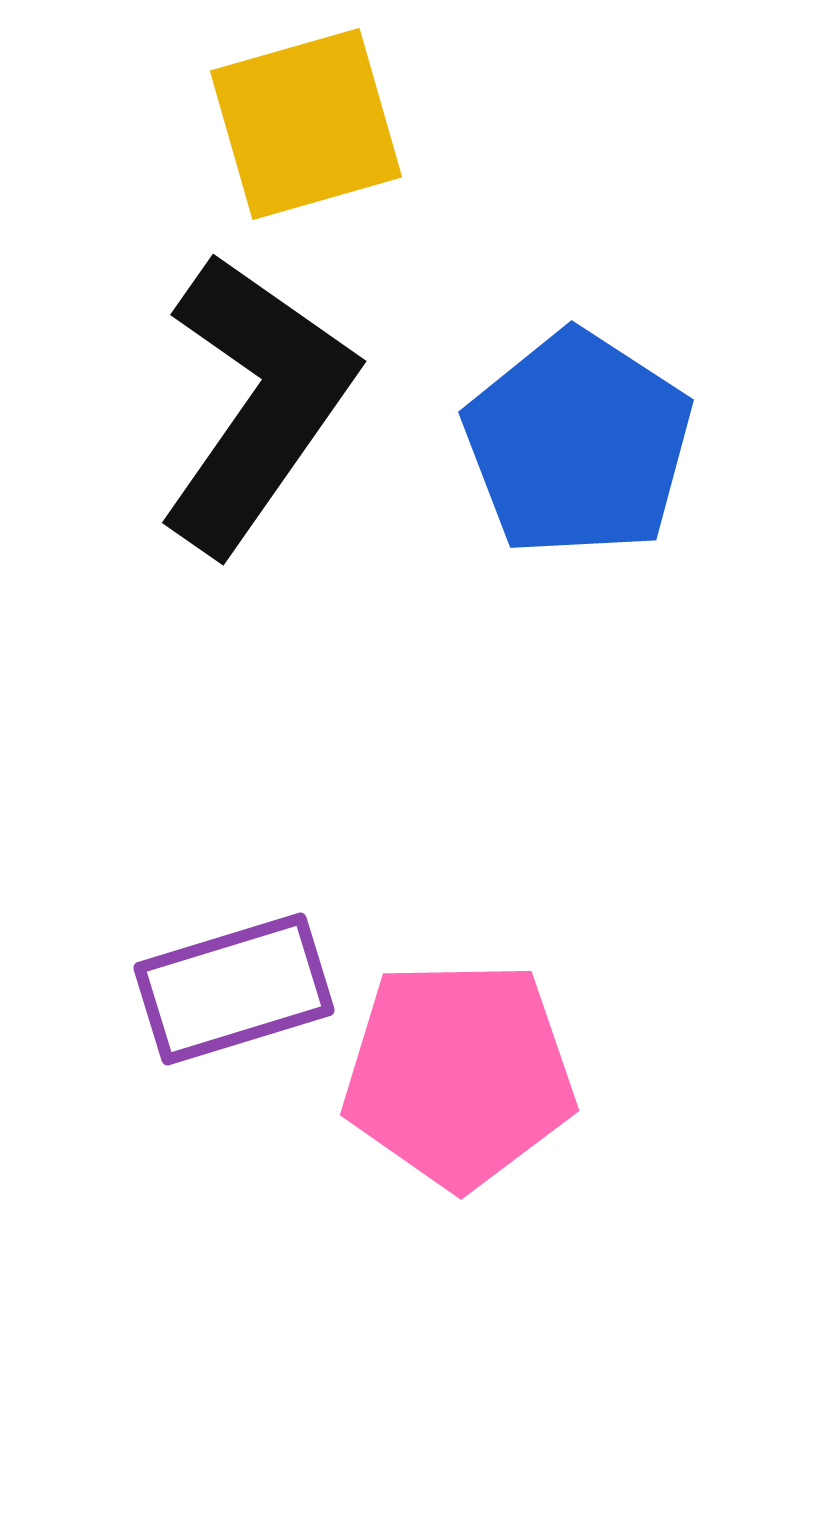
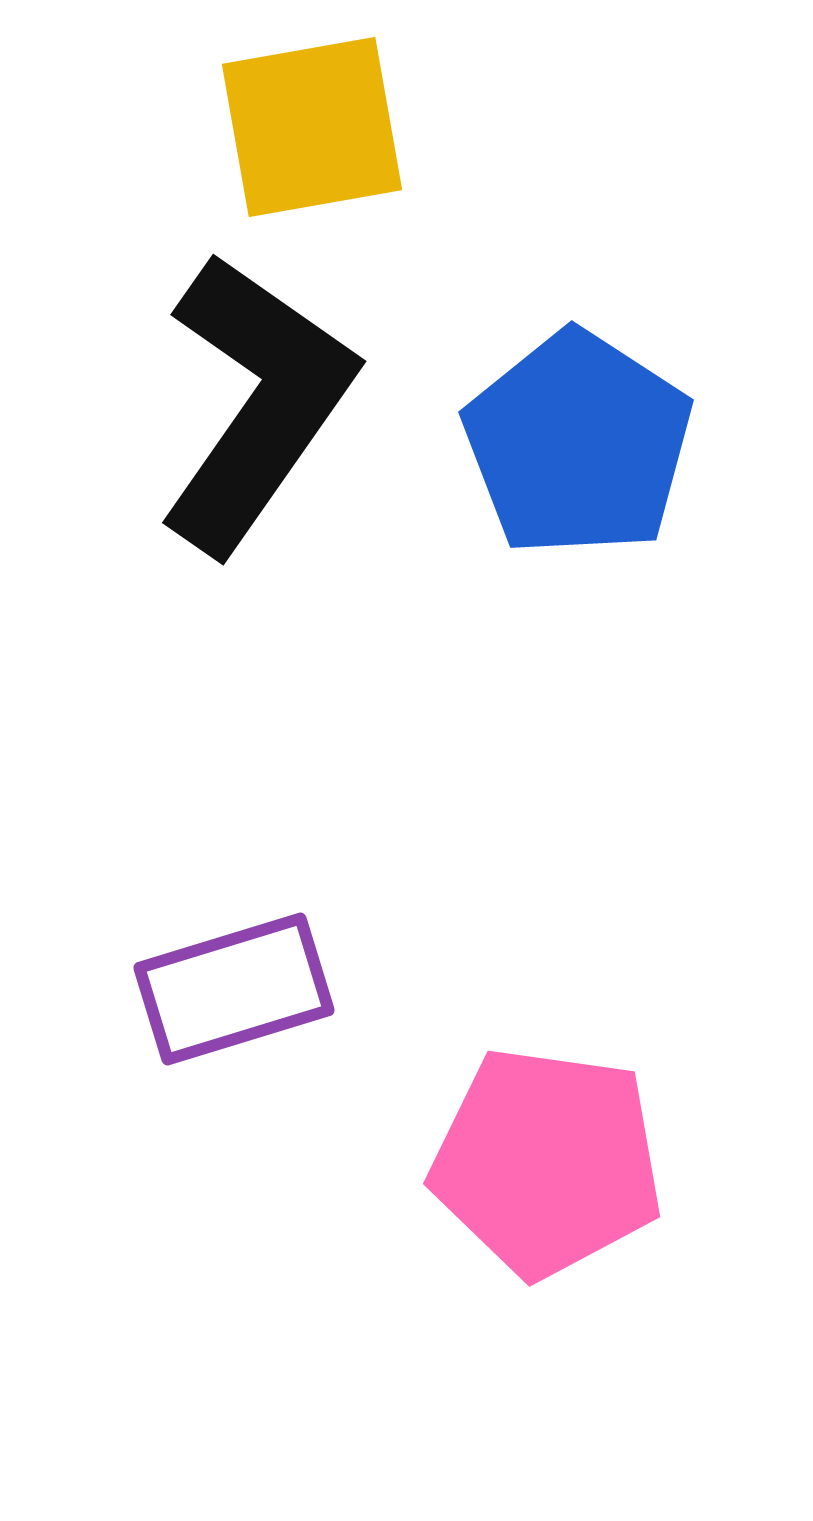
yellow square: moved 6 px right, 3 px down; rotated 6 degrees clockwise
pink pentagon: moved 88 px right, 88 px down; rotated 9 degrees clockwise
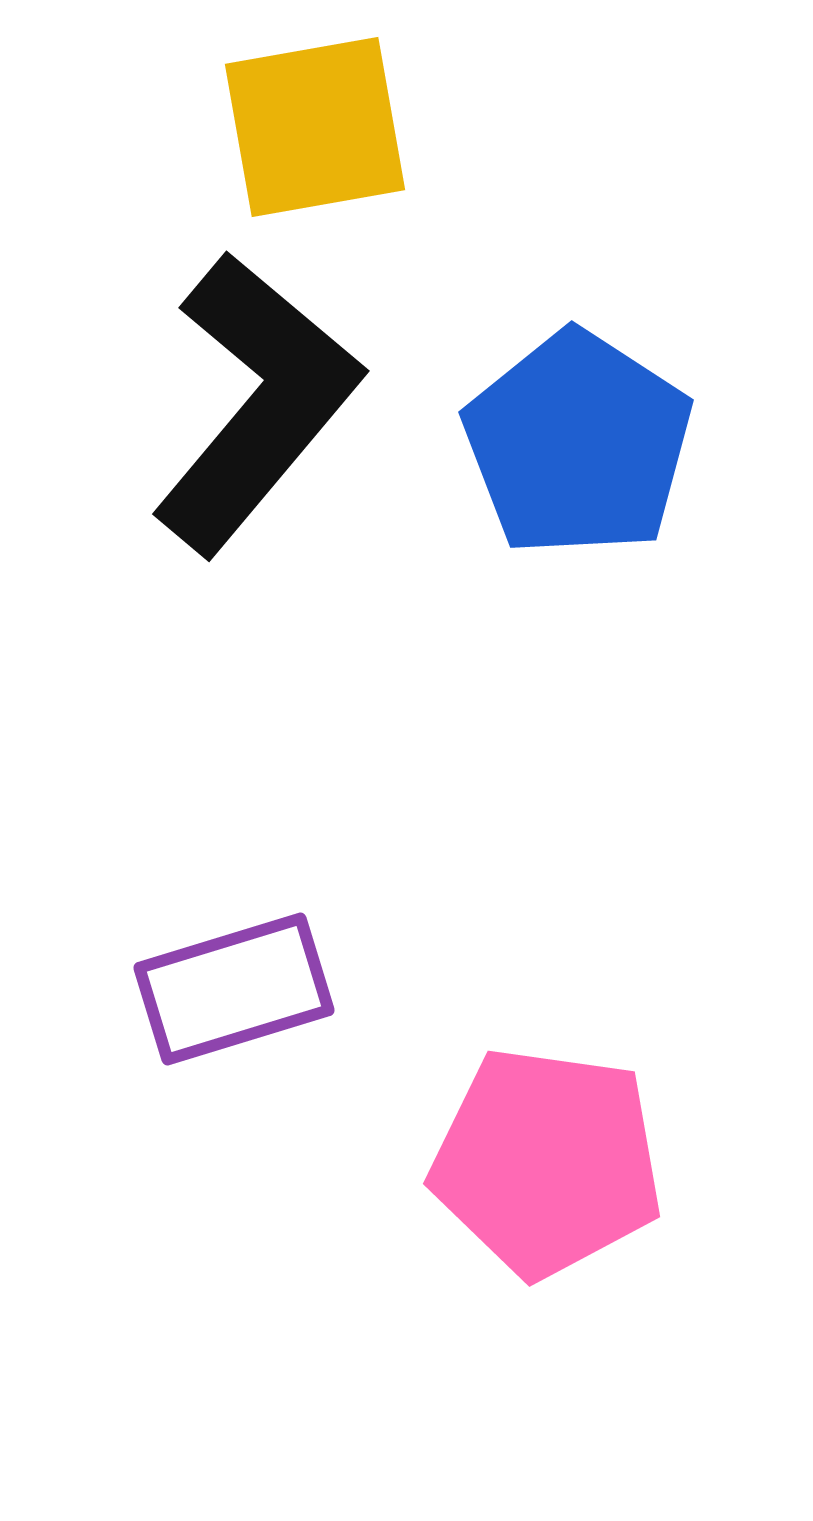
yellow square: moved 3 px right
black L-shape: rotated 5 degrees clockwise
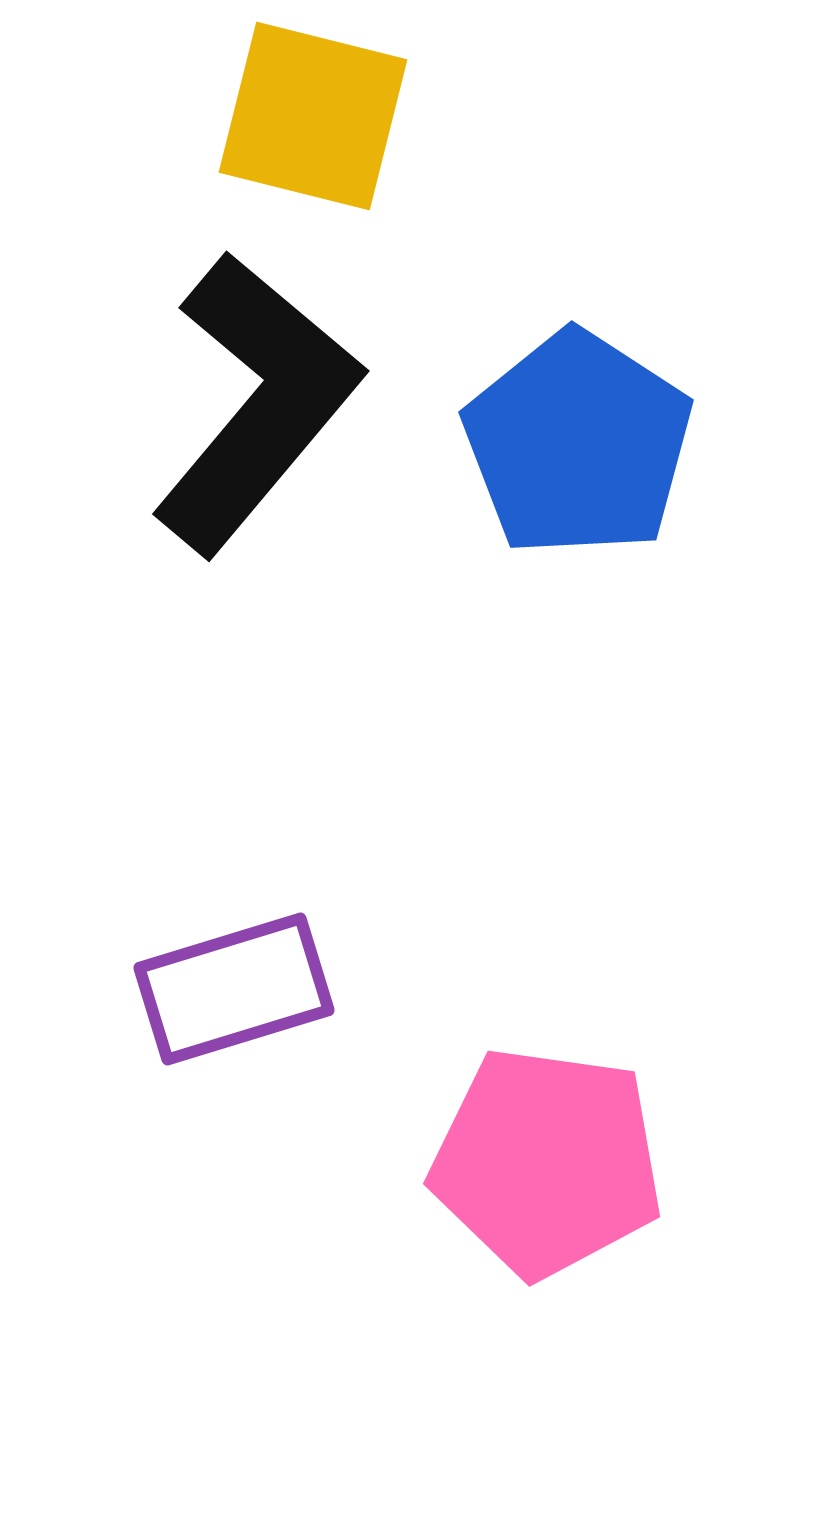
yellow square: moved 2 px left, 11 px up; rotated 24 degrees clockwise
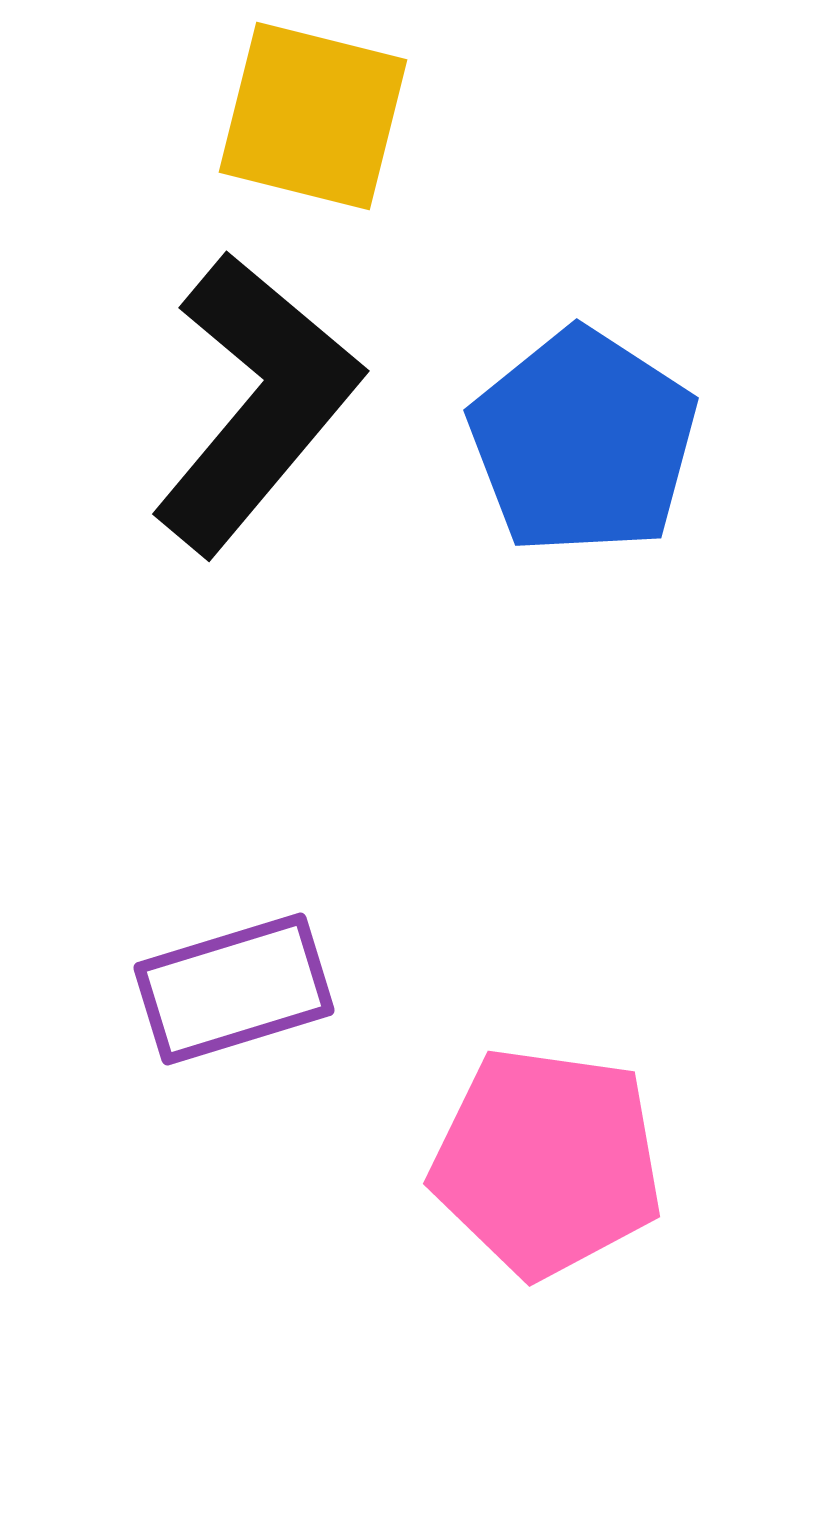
blue pentagon: moved 5 px right, 2 px up
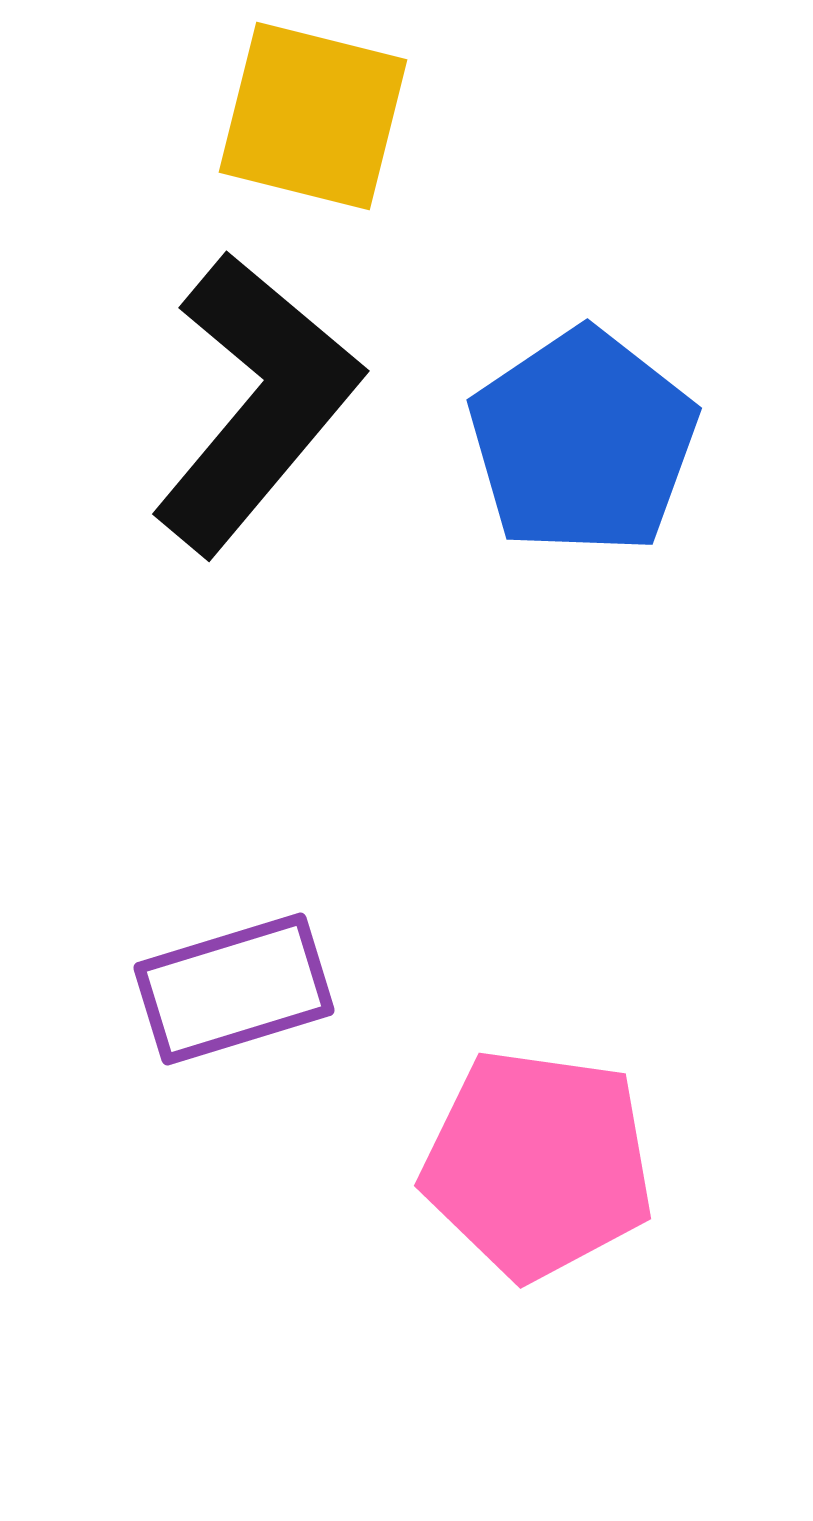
blue pentagon: rotated 5 degrees clockwise
pink pentagon: moved 9 px left, 2 px down
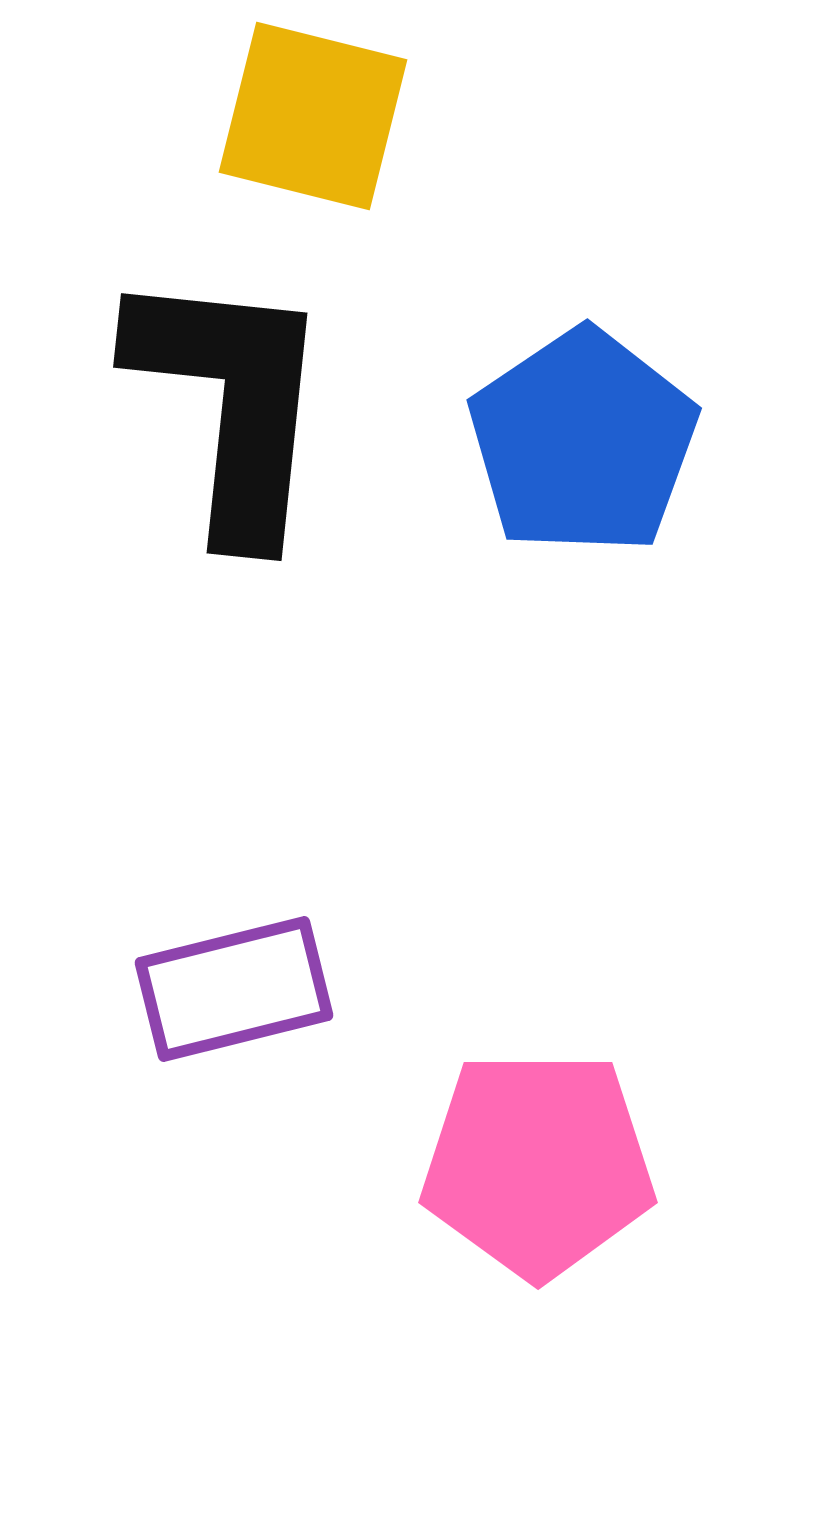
black L-shape: moved 25 px left; rotated 34 degrees counterclockwise
purple rectangle: rotated 3 degrees clockwise
pink pentagon: rotated 8 degrees counterclockwise
